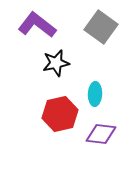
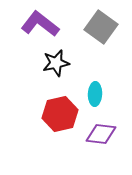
purple L-shape: moved 3 px right, 1 px up
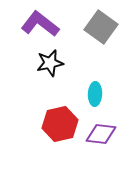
black star: moved 6 px left
red hexagon: moved 10 px down
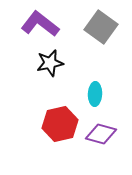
purple diamond: rotated 8 degrees clockwise
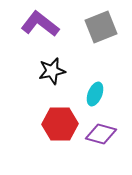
gray square: rotated 32 degrees clockwise
black star: moved 2 px right, 8 px down
cyan ellipse: rotated 20 degrees clockwise
red hexagon: rotated 12 degrees clockwise
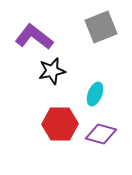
purple L-shape: moved 6 px left, 13 px down
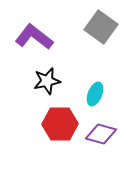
gray square: rotated 32 degrees counterclockwise
black star: moved 5 px left, 10 px down
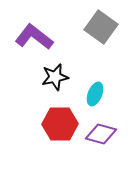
black star: moved 8 px right, 4 px up
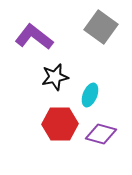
cyan ellipse: moved 5 px left, 1 px down
